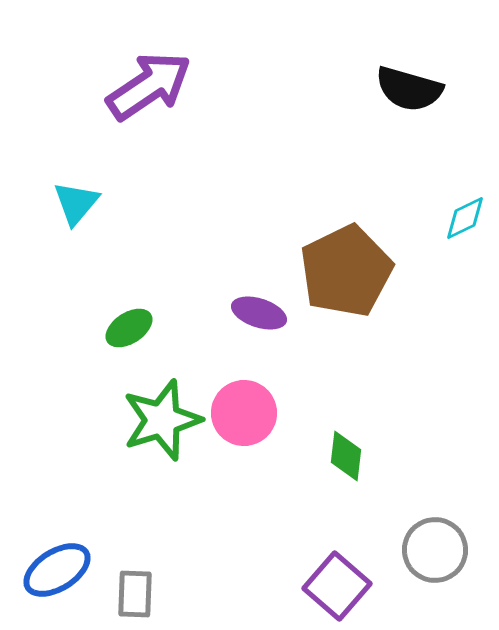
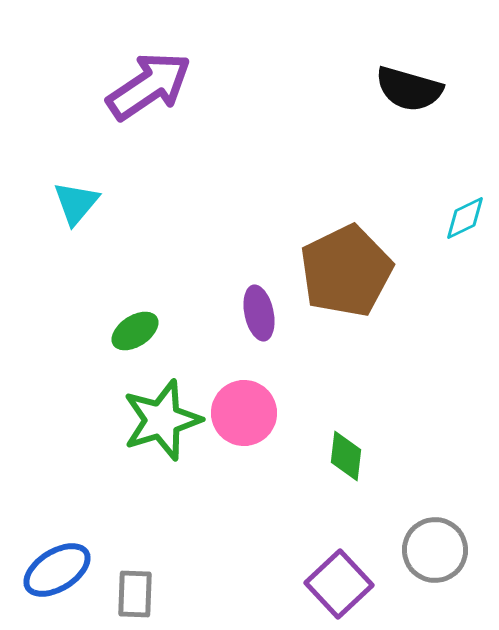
purple ellipse: rotated 60 degrees clockwise
green ellipse: moved 6 px right, 3 px down
purple square: moved 2 px right, 2 px up; rotated 6 degrees clockwise
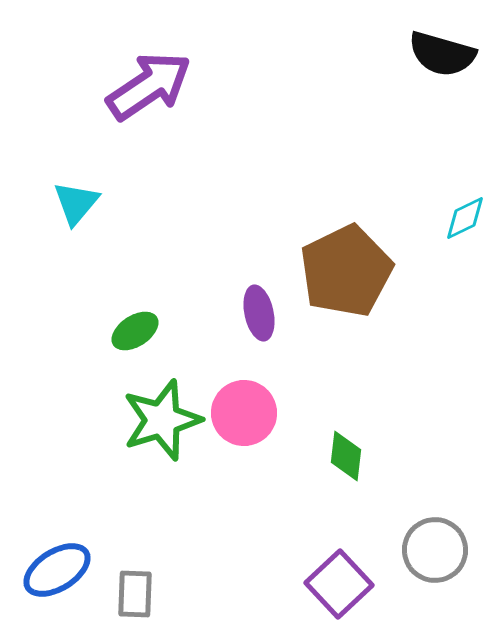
black semicircle: moved 33 px right, 35 px up
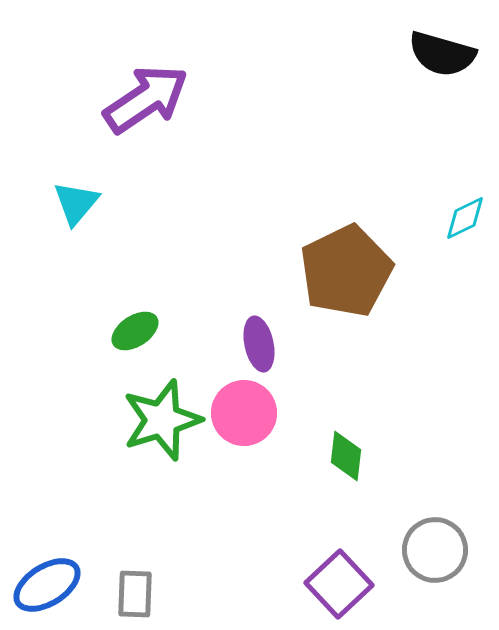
purple arrow: moved 3 px left, 13 px down
purple ellipse: moved 31 px down
blue ellipse: moved 10 px left, 15 px down
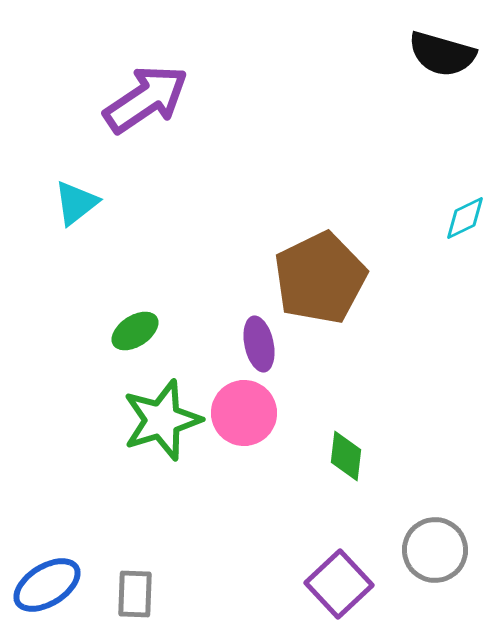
cyan triangle: rotated 12 degrees clockwise
brown pentagon: moved 26 px left, 7 px down
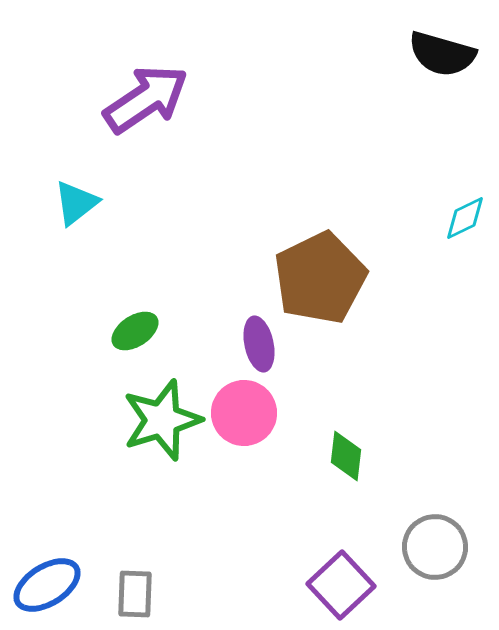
gray circle: moved 3 px up
purple square: moved 2 px right, 1 px down
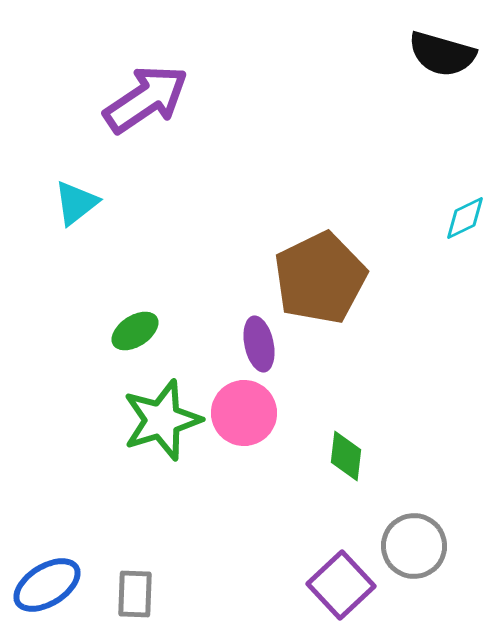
gray circle: moved 21 px left, 1 px up
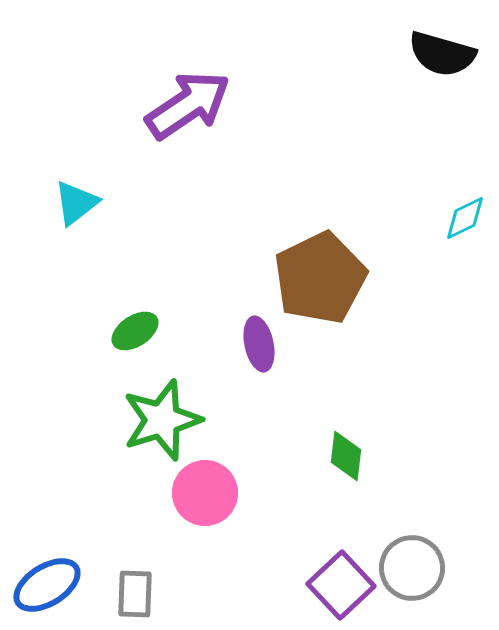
purple arrow: moved 42 px right, 6 px down
pink circle: moved 39 px left, 80 px down
gray circle: moved 2 px left, 22 px down
